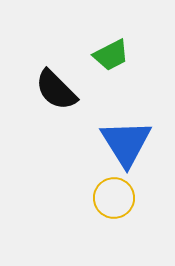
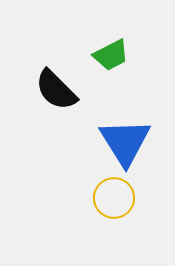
blue triangle: moved 1 px left, 1 px up
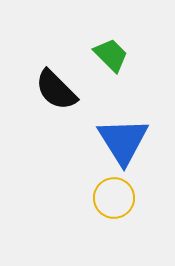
green trapezoid: rotated 108 degrees counterclockwise
blue triangle: moved 2 px left, 1 px up
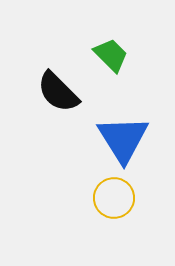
black semicircle: moved 2 px right, 2 px down
blue triangle: moved 2 px up
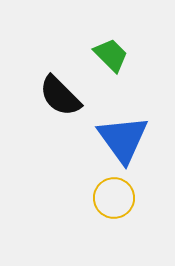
black semicircle: moved 2 px right, 4 px down
blue triangle: rotated 4 degrees counterclockwise
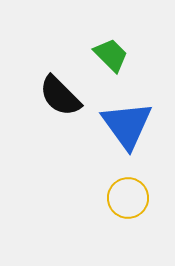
blue triangle: moved 4 px right, 14 px up
yellow circle: moved 14 px right
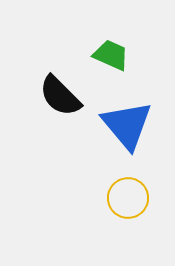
green trapezoid: rotated 21 degrees counterclockwise
blue triangle: rotated 4 degrees counterclockwise
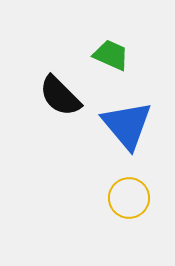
yellow circle: moved 1 px right
